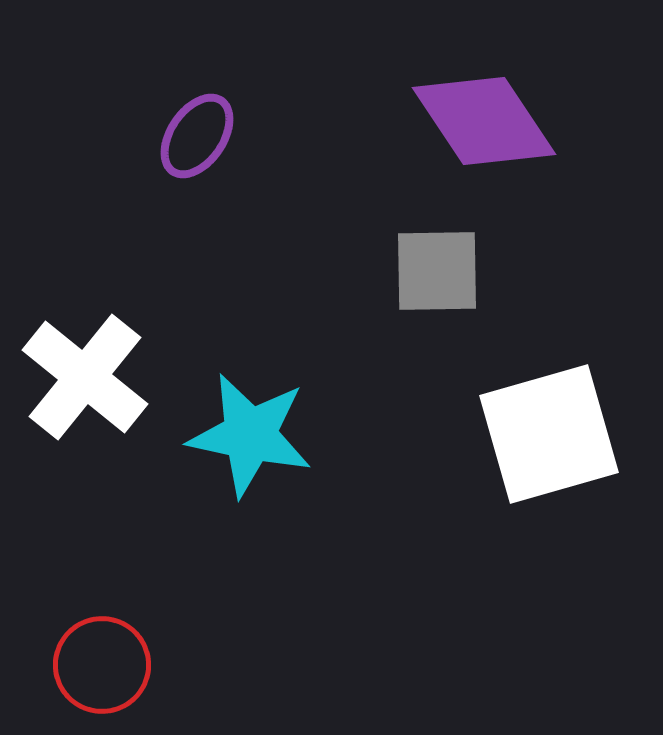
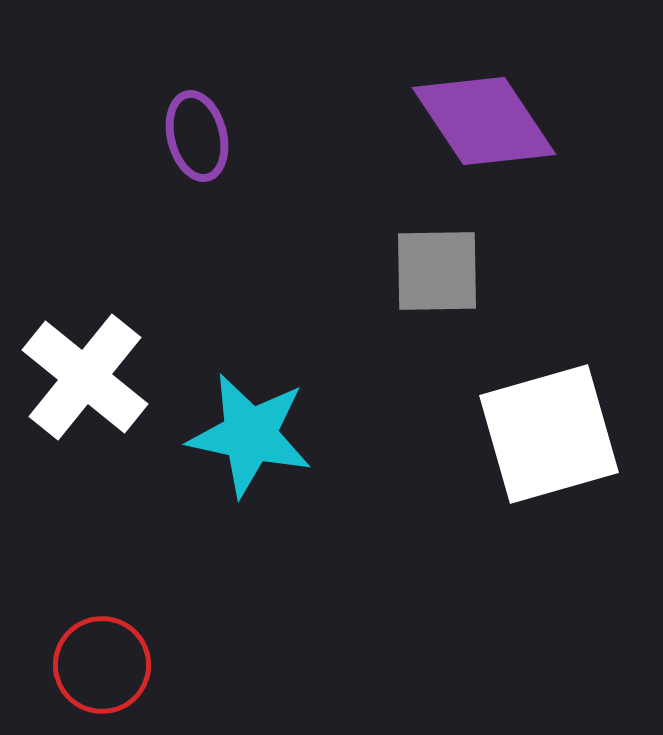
purple ellipse: rotated 48 degrees counterclockwise
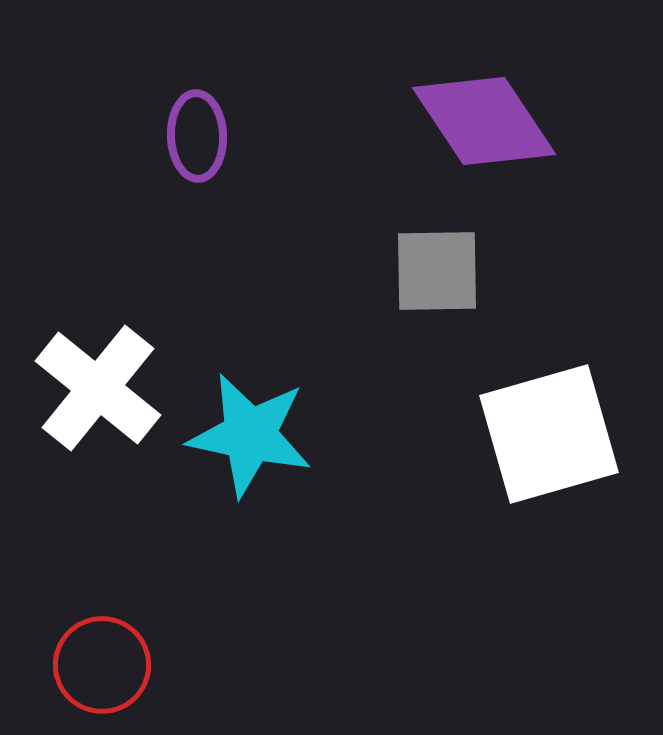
purple ellipse: rotated 12 degrees clockwise
white cross: moved 13 px right, 11 px down
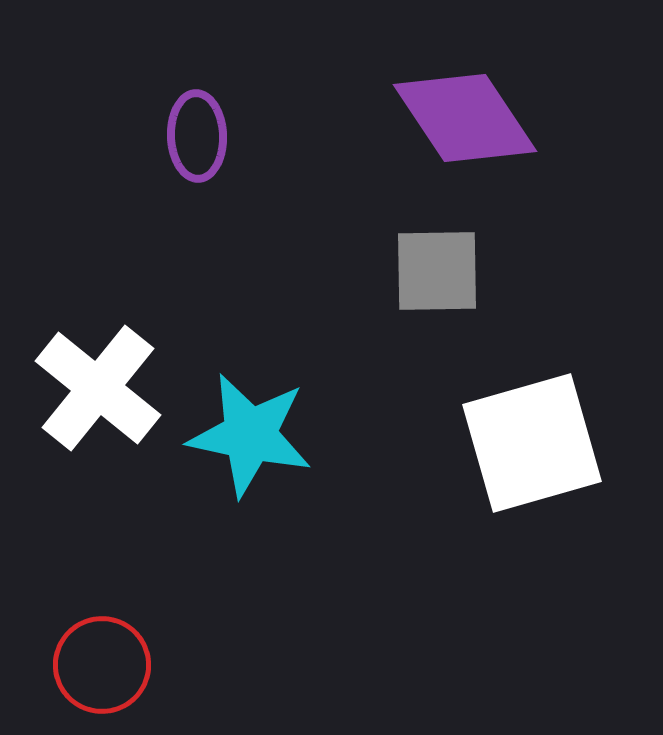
purple diamond: moved 19 px left, 3 px up
white square: moved 17 px left, 9 px down
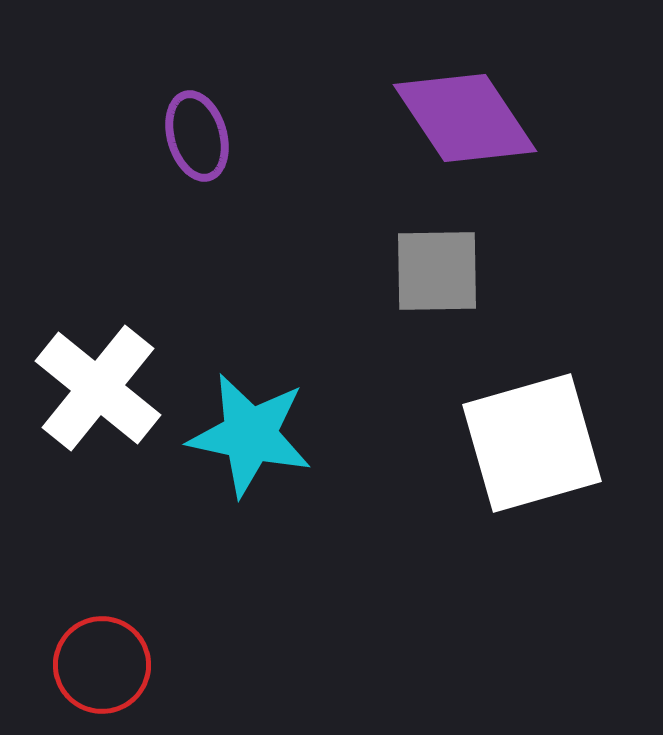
purple ellipse: rotated 14 degrees counterclockwise
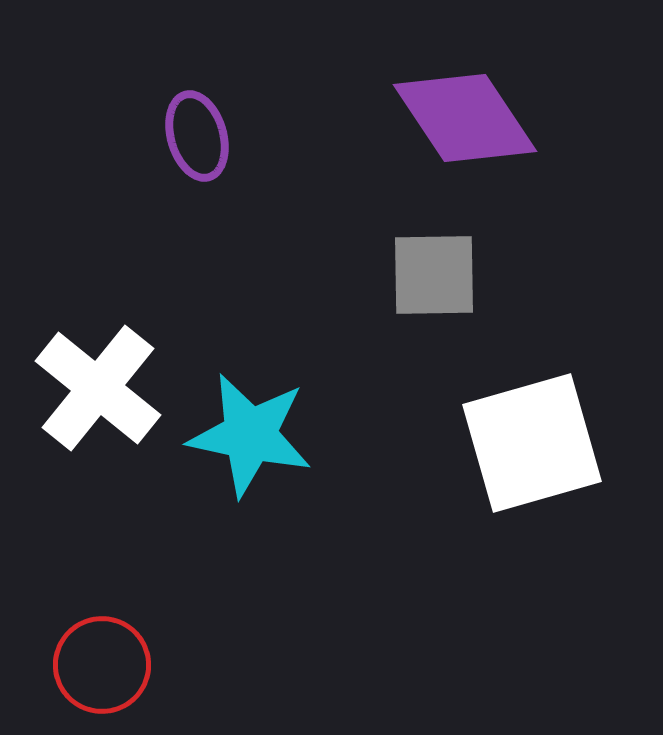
gray square: moved 3 px left, 4 px down
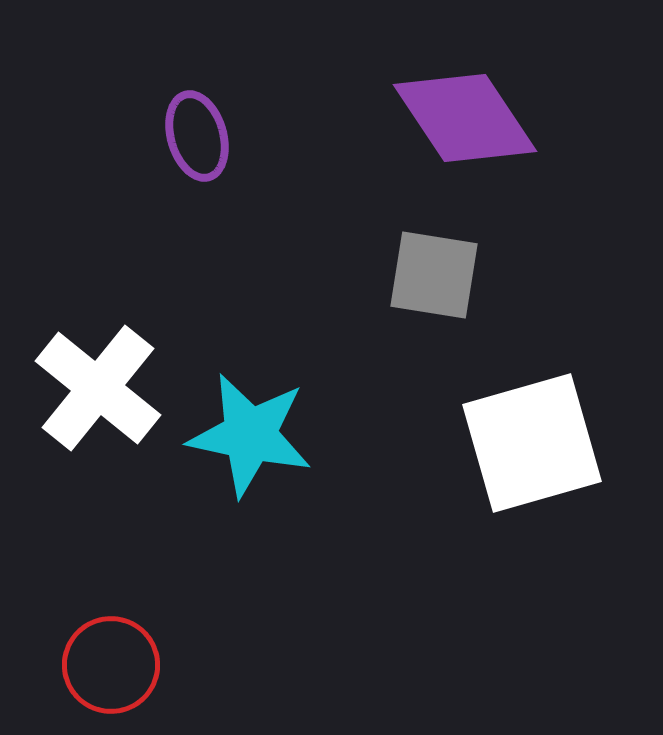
gray square: rotated 10 degrees clockwise
red circle: moved 9 px right
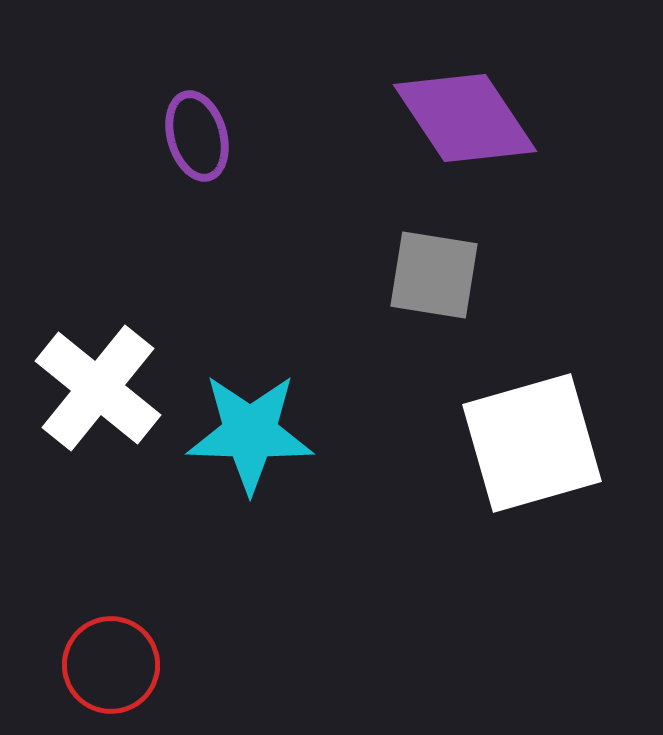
cyan star: moved 2 px up; rotated 10 degrees counterclockwise
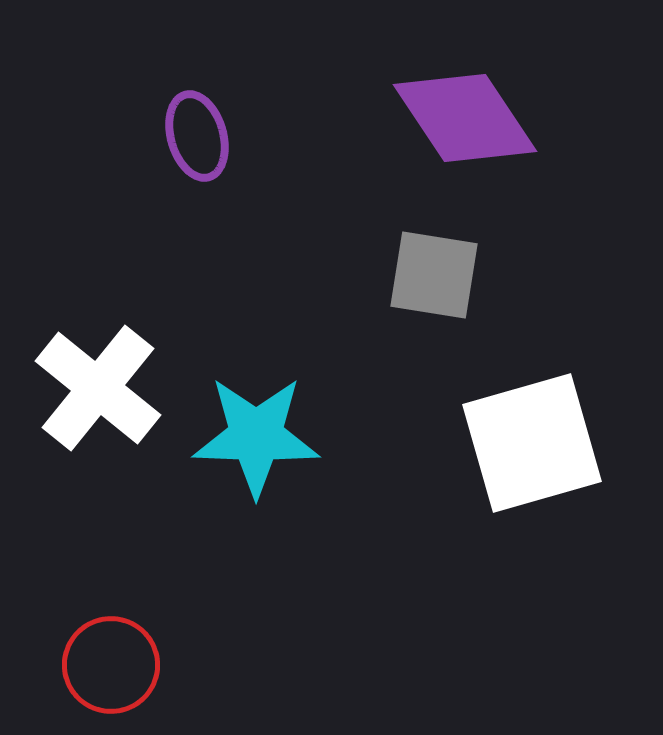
cyan star: moved 6 px right, 3 px down
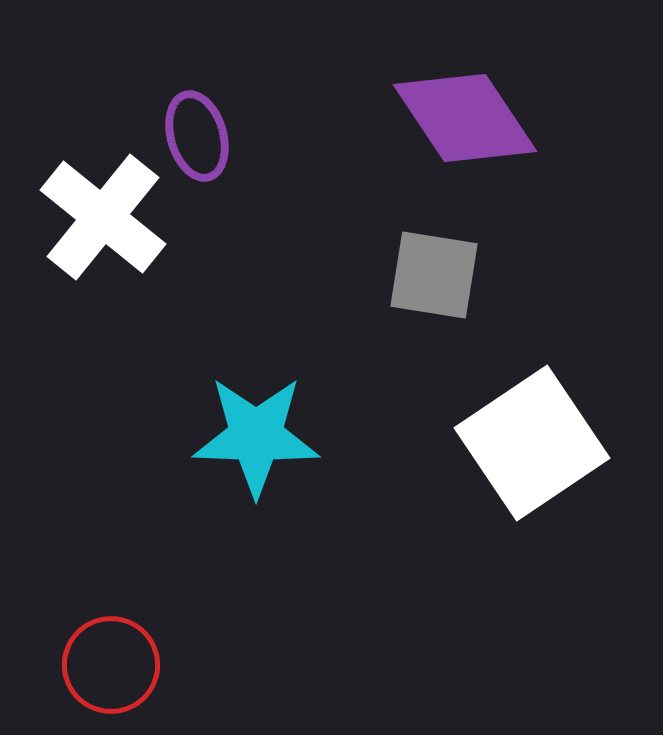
white cross: moved 5 px right, 171 px up
white square: rotated 18 degrees counterclockwise
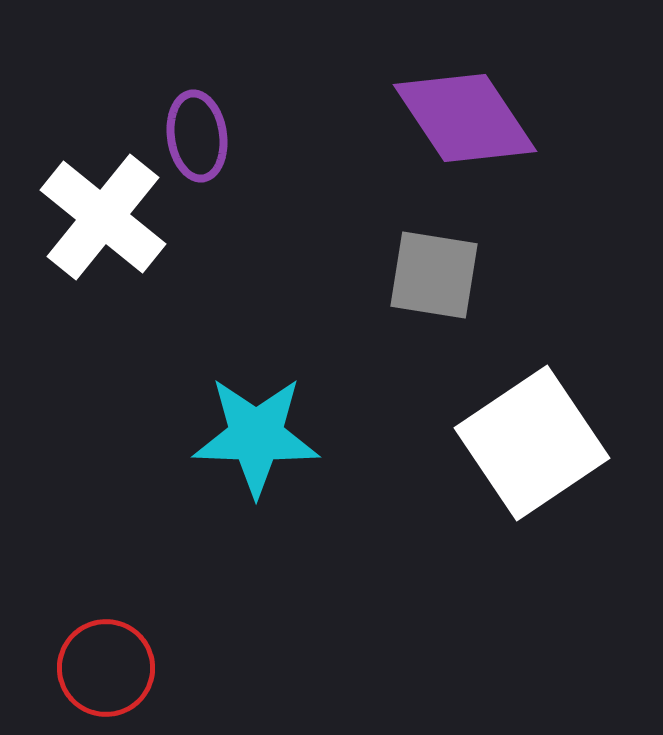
purple ellipse: rotated 8 degrees clockwise
red circle: moved 5 px left, 3 px down
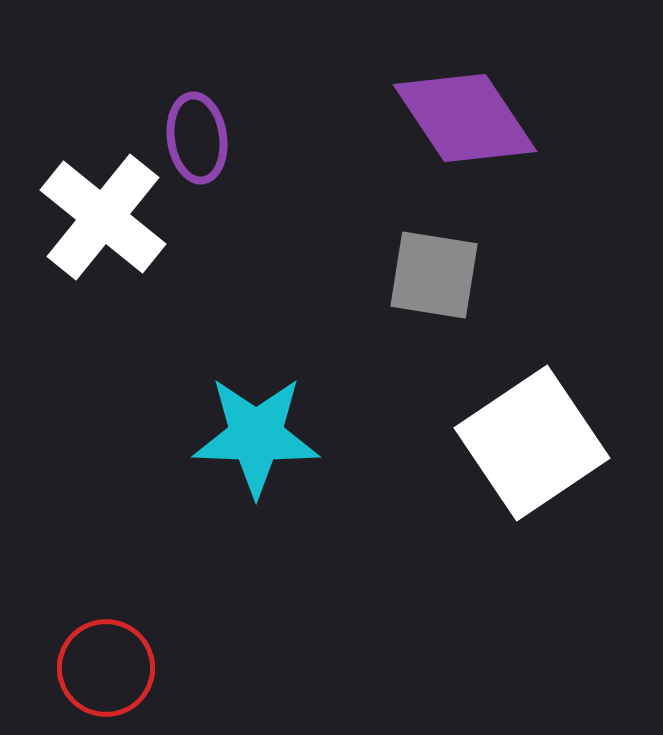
purple ellipse: moved 2 px down
